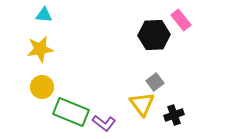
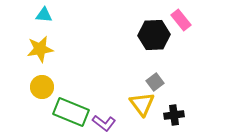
black cross: rotated 12 degrees clockwise
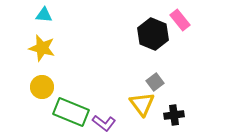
pink rectangle: moved 1 px left
black hexagon: moved 1 px left, 1 px up; rotated 24 degrees clockwise
yellow star: moved 2 px right, 1 px up; rotated 24 degrees clockwise
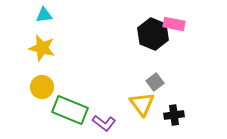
cyan triangle: rotated 12 degrees counterclockwise
pink rectangle: moved 6 px left, 4 px down; rotated 40 degrees counterclockwise
green rectangle: moved 1 px left, 2 px up
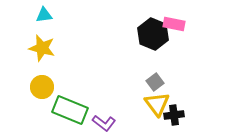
yellow triangle: moved 15 px right
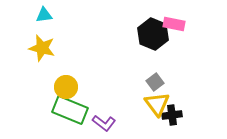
yellow circle: moved 24 px right
black cross: moved 2 px left
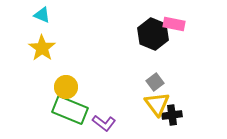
cyan triangle: moved 2 px left; rotated 30 degrees clockwise
yellow star: rotated 20 degrees clockwise
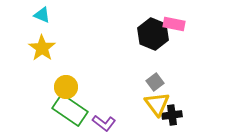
green rectangle: rotated 12 degrees clockwise
